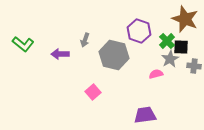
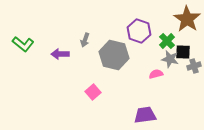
brown star: moved 2 px right; rotated 12 degrees clockwise
black square: moved 2 px right, 5 px down
gray star: rotated 30 degrees counterclockwise
gray cross: rotated 24 degrees counterclockwise
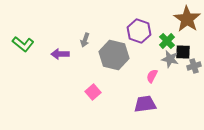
pink semicircle: moved 4 px left, 2 px down; rotated 48 degrees counterclockwise
purple trapezoid: moved 11 px up
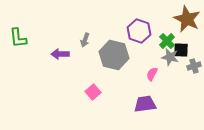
brown star: rotated 8 degrees counterclockwise
green L-shape: moved 5 px left, 6 px up; rotated 45 degrees clockwise
black square: moved 2 px left, 2 px up
gray star: moved 2 px up
pink semicircle: moved 2 px up
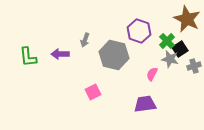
green L-shape: moved 10 px right, 19 px down
black square: moved 1 px left, 1 px up; rotated 35 degrees counterclockwise
gray star: moved 2 px down
pink square: rotated 14 degrees clockwise
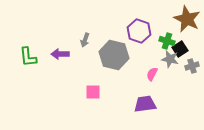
green cross: rotated 28 degrees counterclockwise
gray cross: moved 2 px left
pink square: rotated 28 degrees clockwise
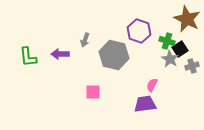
gray star: rotated 18 degrees clockwise
pink semicircle: moved 11 px down
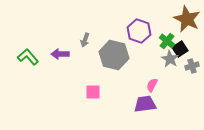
green cross: rotated 21 degrees clockwise
green L-shape: rotated 145 degrees clockwise
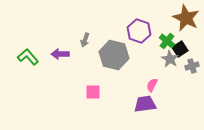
brown star: moved 1 px left, 1 px up
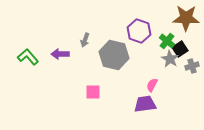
brown star: rotated 24 degrees counterclockwise
